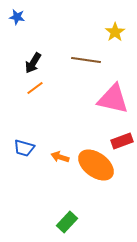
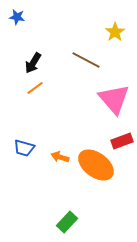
brown line: rotated 20 degrees clockwise
pink triangle: moved 1 px right; rotated 36 degrees clockwise
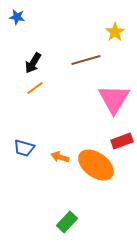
brown line: rotated 44 degrees counterclockwise
pink triangle: rotated 12 degrees clockwise
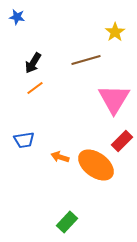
red rectangle: rotated 25 degrees counterclockwise
blue trapezoid: moved 8 px up; rotated 25 degrees counterclockwise
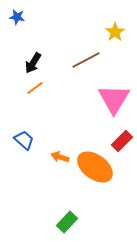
brown line: rotated 12 degrees counterclockwise
blue trapezoid: rotated 130 degrees counterclockwise
orange ellipse: moved 1 px left, 2 px down
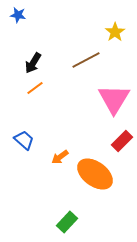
blue star: moved 1 px right, 2 px up
orange arrow: rotated 54 degrees counterclockwise
orange ellipse: moved 7 px down
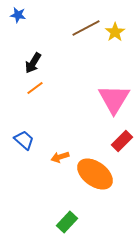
brown line: moved 32 px up
orange arrow: rotated 18 degrees clockwise
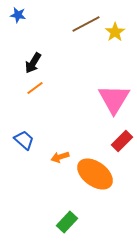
brown line: moved 4 px up
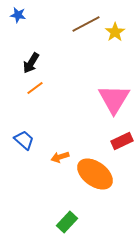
black arrow: moved 2 px left
red rectangle: rotated 20 degrees clockwise
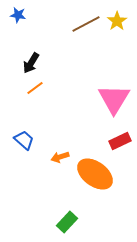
yellow star: moved 2 px right, 11 px up
red rectangle: moved 2 px left
